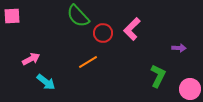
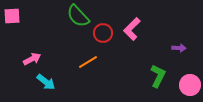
pink arrow: moved 1 px right
pink circle: moved 4 px up
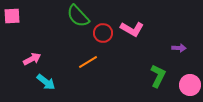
pink L-shape: rotated 105 degrees counterclockwise
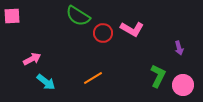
green semicircle: rotated 15 degrees counterclockwise
purple arrow: rotated 72 degrees clockwise
orange line: moved 5 px right, 16 px down
pink circle: moved 7 px left
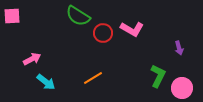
pink circle: moved 1 px left, 3 px down
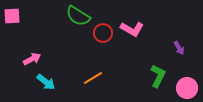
purple arrow: rotated 16 degrees counterclockwise
pink circle: moved 5 px right
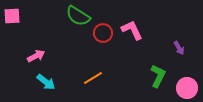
pink L-shape: moved 1 px down; rotated 145 degrees counterclockwise
pink arrow: moved 4 px right, 3 px up
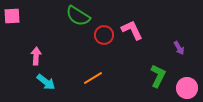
red circle: moved 1 px right, 2 px down
pink arrow: rotated 60 degrees counterclockwise
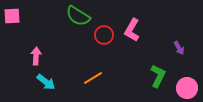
pink L-shape: rotated 125 degrees counterclockwise
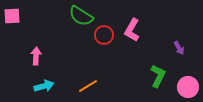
green semicircle: moved 3 px right
orange line: moved 5 px left, 8 px down
cyan arrow: moved 2 px left, 4 px down; rotated 54 degrees counterclockwise
pink circle: moved 1 px right, 1 px up
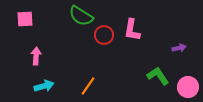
pink square: moved 13 px right, 3 px down
pink L-shape: rotated 20 degrees counterclockwise
purple arrow: rotated 72 degrees counterclockwise
green L-shape: rotated 60 degrees counterclockwise
orange line: rotated 24 degrees counterclockwise
